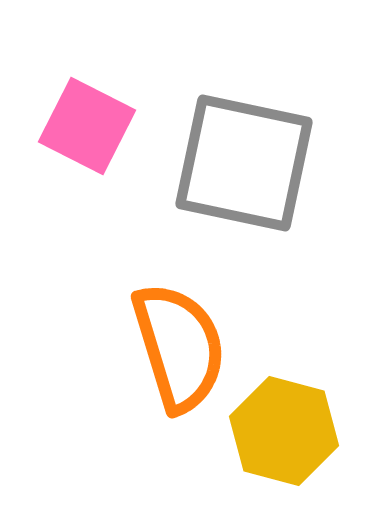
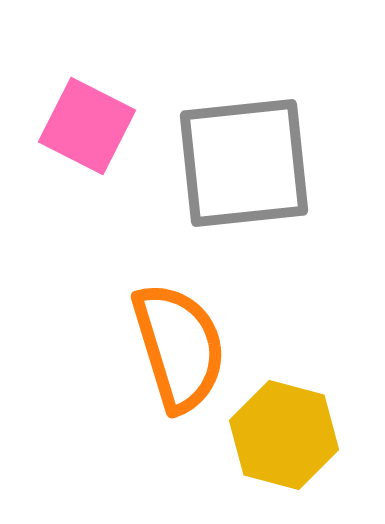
gray square: rotated 18 degrees counterclockwise
yellow hexagon: moved 4 px down
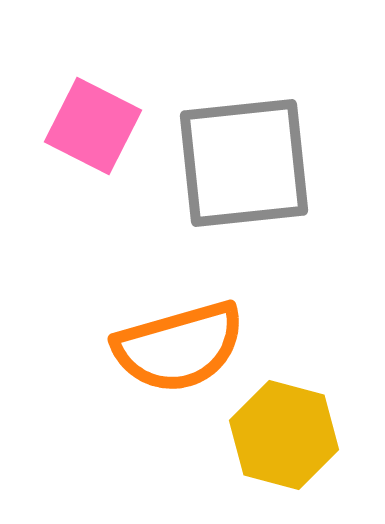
pink square: moved 6 px right
orange semicircle: rotated 91 degrees clockwise
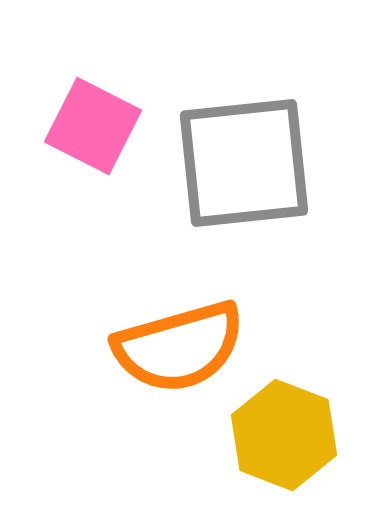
yellow hexagon: rotated 6 degrees clockwise
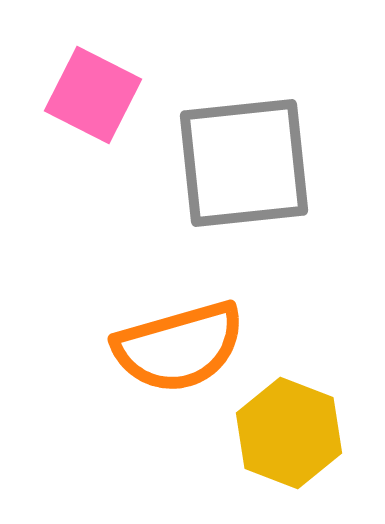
pink square: moved 31 px up
yellow hexagon: moved 5 px right, 2 px up
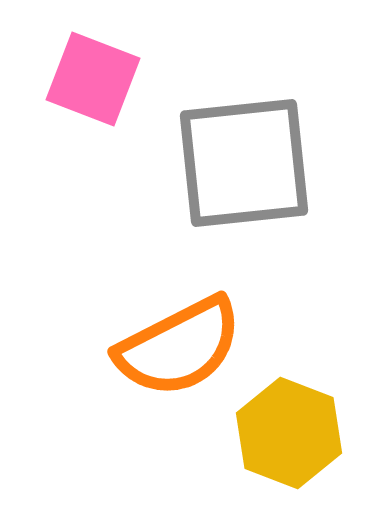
pink square: moved 16 px up; rotated 6 degrees counterclockwise
orange semicircle: rotated 11 degrees counterclockwise
